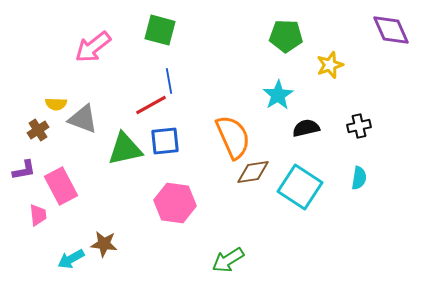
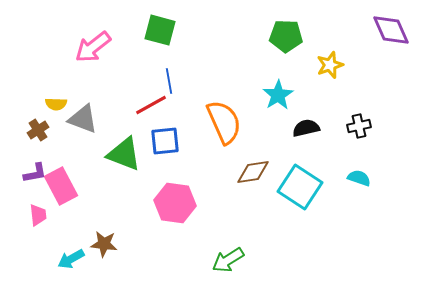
orange semicircle: moved 9 px left, 15 px up
green triangle: moved 1 px left, 5 px down; rotated 33 degrees clockwise
purple L-shape: moved 11 px right, 3 px down
cyan semicircle: rotated 80 degrees counterclockwise
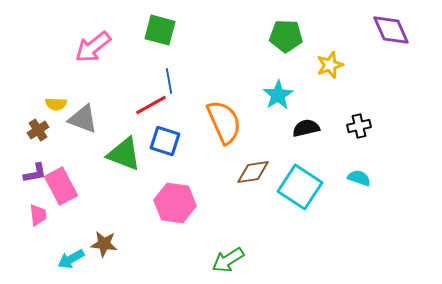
blue square: rotated 24 degrees clockwise
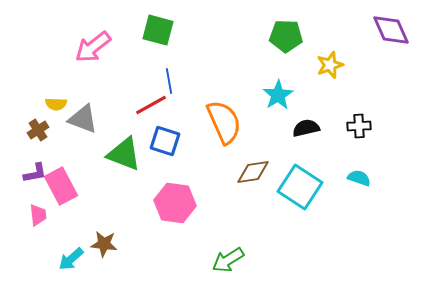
green square: moved 2 px left
black cross: rotated 10 degrees clockwise
cyan arrow: rotated 12 degrees counterclockwise
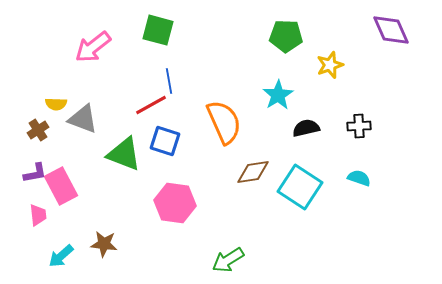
cyan arrow: moved 10 px left, 3 px up
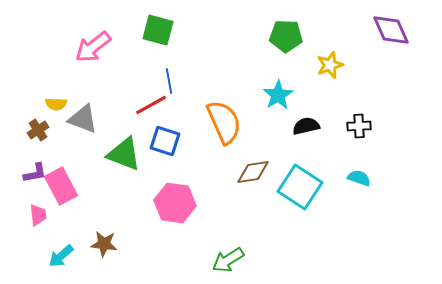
black semicircle: moved 2 px up
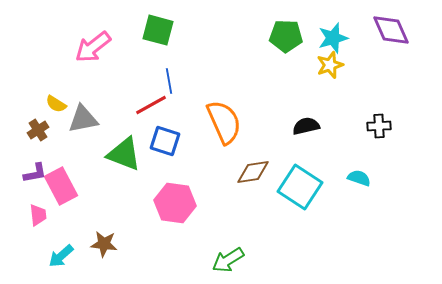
cyan star: moved 55 px right, 57 px up; rotated 16 degrees clockwise
yellow semicircle: rotated 30 degrees clockwise
gray triangle: rotated 32 degrees counterclockwise
black cross: moved 20 px right
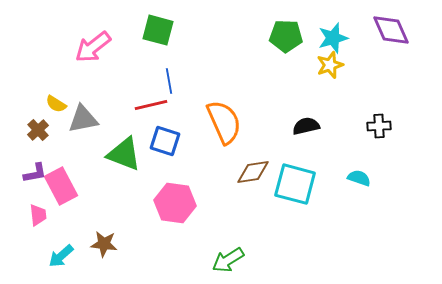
red line: rotated 16 degrees clockwise
brown cross: rotated 10 degrees counterclockwise
cyan square: moved 5 px left, 3 px up; rotated 18 degrees counterclockwise
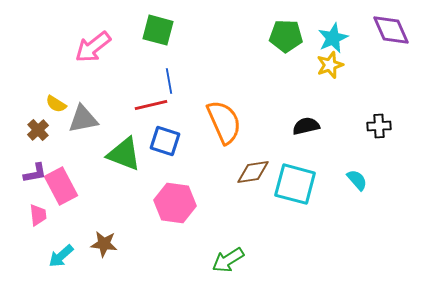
cyan star: rotated 8 degrees counterclockwise
cyan semicircle: moved 2 px left, 2 px down; rotated 30 degrees clockwise
